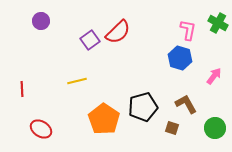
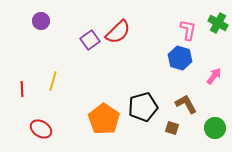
yellow line: moved 24 px left; rotated 60 degrees counterclockwise
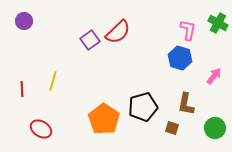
purple circle: moved 17 px left
brown L-shape: rotated 140 degrees counterclockwise
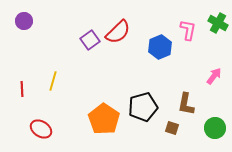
blue hexagon: moved 20 px left, 11 px up; rotated 20 degrees clockwise
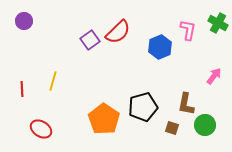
green circle: moved 10 px left, 3 px up
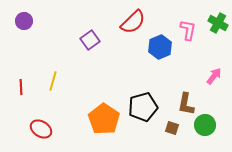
red semicircle: moved 15 px right, 10 px up
red line: moved 1 px left, 2 px up
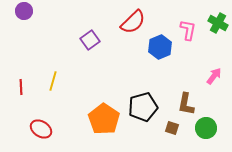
purple circle: moved 10 px up
green circle: moved 1 px right, 3 px down
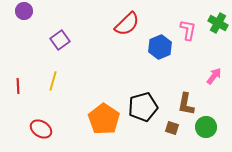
red semicircle: moved 6 px left, 2 px down
purple square: moved 30 px left
red line: moved 3 px left, 1 px up
green circle: moved 1 px up
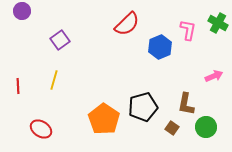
purple circle: moved 2 px left
pink arrow: rotated 30 degrees clockwise
yellow line: moved 1 px right, 1 px up
brown square: rotated 16 degrees clockwise
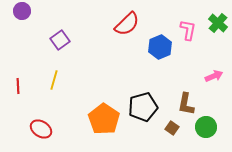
green cross: rotated 12 degrees clockwise
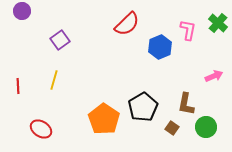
black pentagon: rotated 16 degrees counterclockwise
